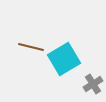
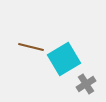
gray cross: moved 7 px left
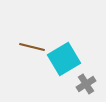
brown line: moved 1 px right
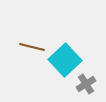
cyan square: moved 1 px right, 1 px down; rotated 12 degrees counterclockwise
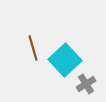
brown line: moved 1 px right, 1 px down; rotated 60 degrees clockwise
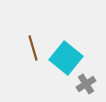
cyan square: moved 1 px right, 2 px up; rotated 8 degrees counterclockwise
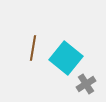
brown line: rotated 25 degrees clockwise
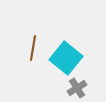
gray cross: moved 9 px left, 4 px down
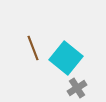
brown line: rotated 30 degrees counterclockwise
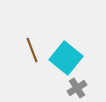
brown line: moved 1 px left, 2 px down
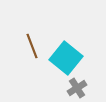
brown line: moved 4 px up
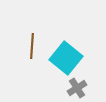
brown line: rotated 25 degrees clockwise
